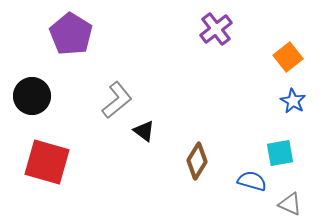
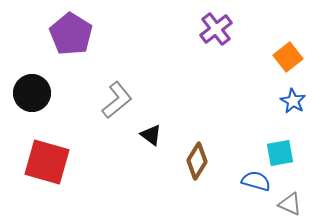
black circle: moved 3 px up
black triangle: moved 7 px right, 4 px down
blue semicircle: moved 4 px right
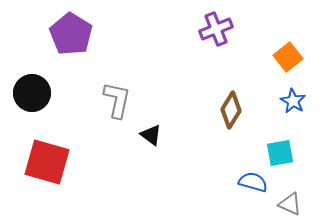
purple cross: rotated 16 degrees clockwise
gray L-shape: rotated 39 degrees counterclockwise
brown diamond: moved 34 px right, 51 px up
blue semicircle: moved 3 px left, 1 px down
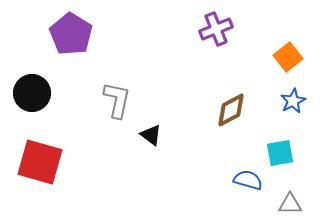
blue star: rotated 15 degrees clockwise
brown diamond: rotated 30 degrees clockwise
red square: moved 7 px left
blue semicircle: moved 5 px left, 2 px up
gray triangle: rotated 25 degrees counterclockwise
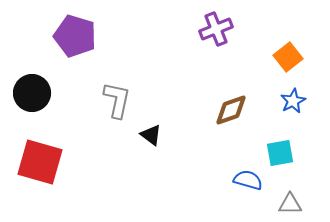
purple pentagon: moved 4 px right, 2 px down; rotated 15 degrees counterclockwise
brown diamond: rotated 9 degrees clockwise
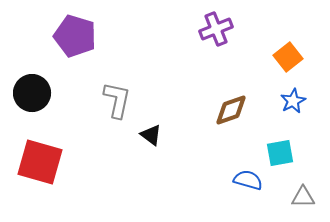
gray triangle: moved 13 px right, 7 px up
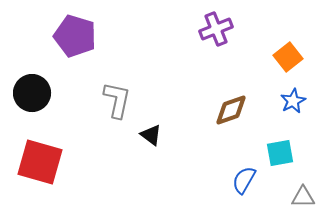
blue semicircle: moved 4 px left; rotated 76 degrees counterclockwise
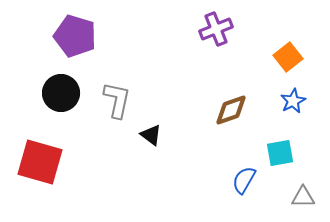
black circle: moved 29 px right
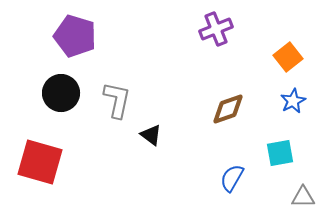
brown diamond: moved 3 px left, 1 px up
blue semicircle: moved 12 px left, 2 px up
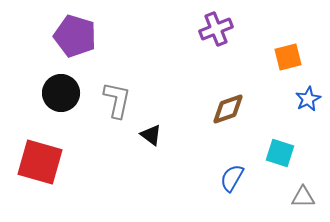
orange square: rotated 24 degrees clockwise
blue star: moved 15 px right, 2 px up
cyan square: rotated 28 degrees clockwise
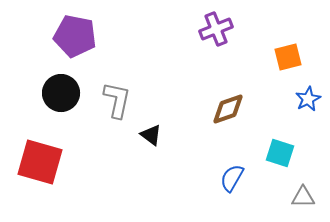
purple pentagon: rotated 6 degrees counterclockwise
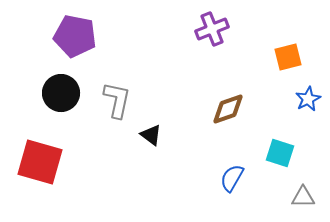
purple cross: moved 4 px left
